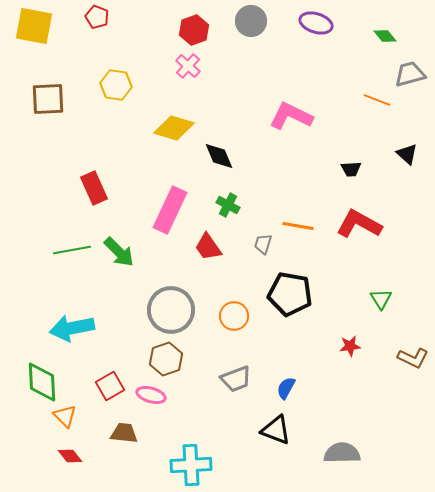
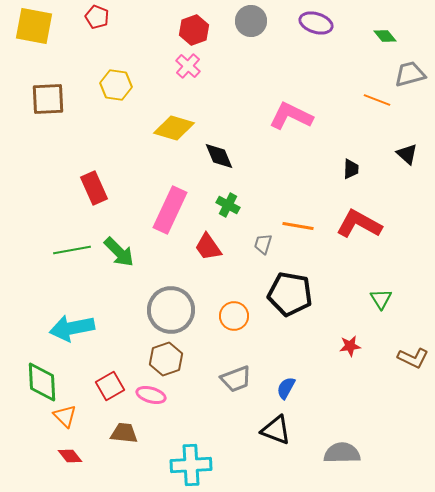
black trapezoid at (351, 169): rotated 85 degrees counterclockwise
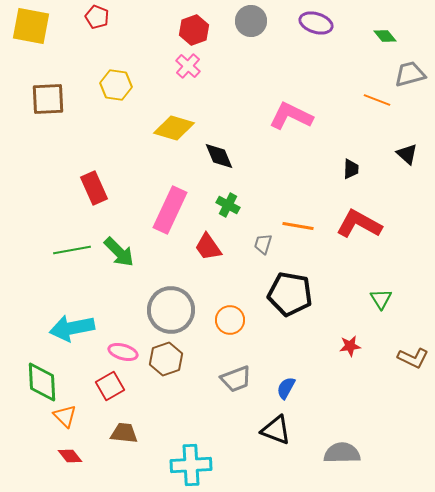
yellow square at (34, 26): moved 3 px left
orange circle at (234, 316): moved 4 px left, 4 px down
pink ellipse at (151, 395): moved 28 px left, 43 px up
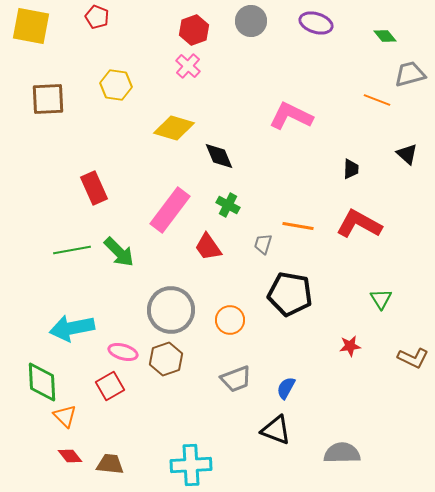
pink rectangle at (170, 210): rotated 12 degrees clockwise
brown trapezoid at (124, 433): moved 14 px left, 31 px down
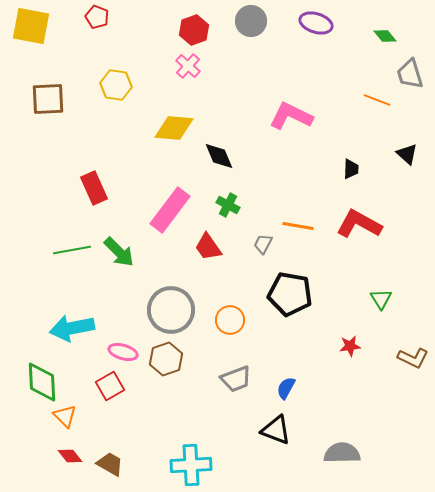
gray trapezoid at (410, 74): rotated 92 degrees counterclockwise
yellow diamond at (174, 128): rotated 12 degrees counterclockwise
gray trapezoid at (263, 244): rotated 10 degrees clockwise
brown trapezoid at (110, 464): rotated 24 degrees clockwise
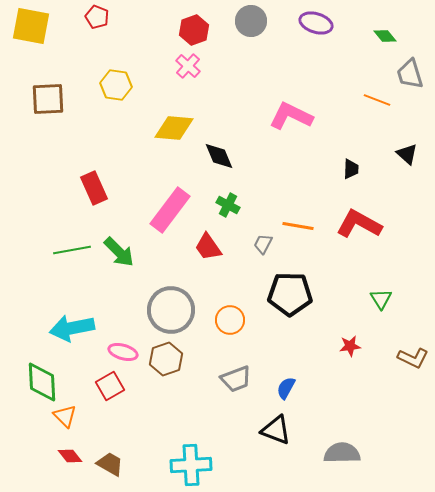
black pentagon at (290, 294): rotated 9 degrees counterclockwise
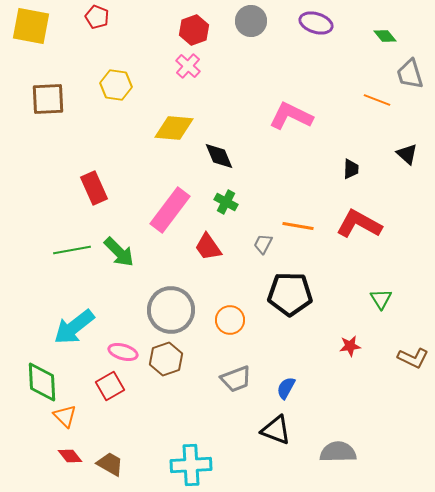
green cross at (228, 205): moved 2 px left, 3 px up
cyan arrow at (72, 328): moved 2 px right, 1 px up; rotated 27 degrees counterclockwise
gray semicircle at (342, 453): moved 4 px left, 1 px up
